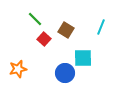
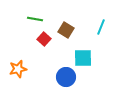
green line: rotated 35 degrees counterclockwise
blue circle: moved 1 px right, 4 px down
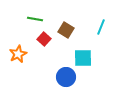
orange star: moved 15 px up; rotated 12 degrees counterclockwise
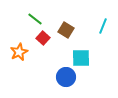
green line: rotated 28 degrees clockwise
cyan line: moved 2 px right, 1 px up
red square: moved 1 px left, 1 px up
orange star: moved 1 px right, 2 px up
cyan square: moved 2 px left
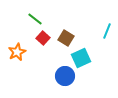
cyan line: moved 4 px right, 5 px down
brown square: moved 8 px down
orange star: moved 2 px left
cyan square: rotated 24 degrees counterclockwise
blue circle: moved 1 px left, 1 px up
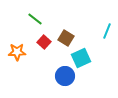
red square: moved 1 px right, 4 px down
orange star: rotated 24 degrees clockwise
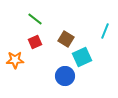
cyan line: moved 2 px left
brown square: moved 1 px down
red square: moved 9 px left; rotated 24 degrees clockwise
orange star: moved 2 px left, 8 px down
cyan square: moved 1 px right, 1 px up
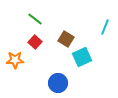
cyan line: moved 4 px up
red square: rotated 24 degrees counterclockwise
blue circle: moved 7 px left, 7 px down
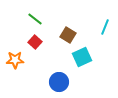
brown square: moved 2 px right, 4 px up
blue circle: moved 1 px right, 1 px up
